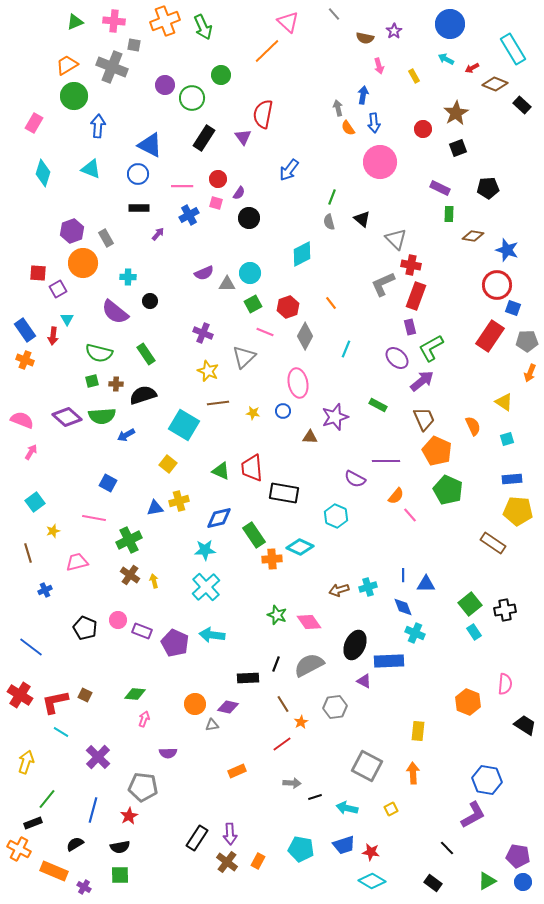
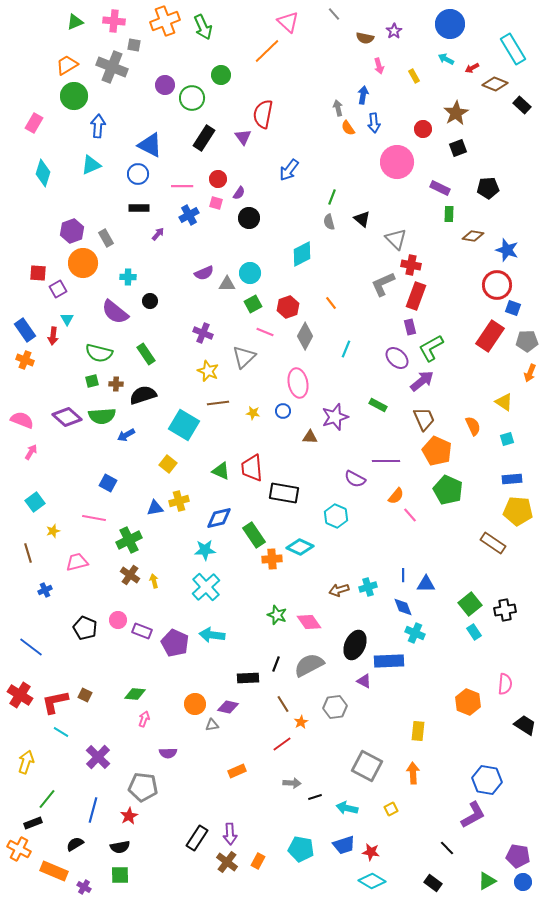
pink circle at (380, 162): moved 17 px right
cyan triangle at (91, 169): moved 4 px up; rotated 45 degrees counterclockwise
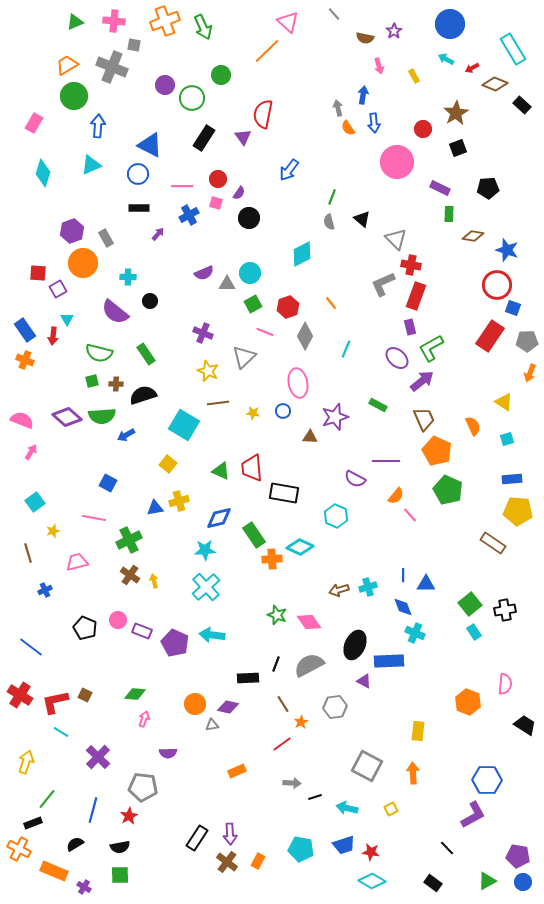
blue hexagon at (487, 780): rotated 8 degrees counterclockwise
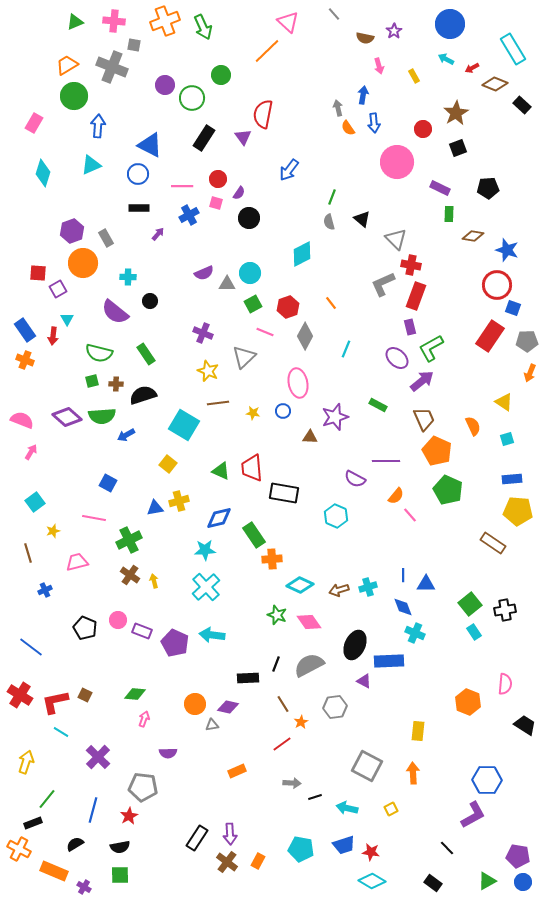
cyan diamond at (300, 547): moved 38 px down
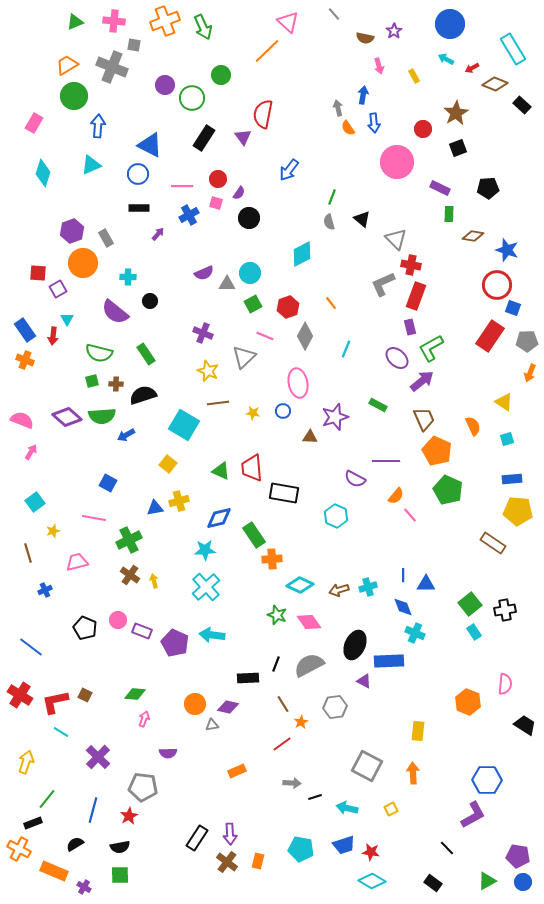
pink line at (265, 332): moved 4 px down
orange rectangle at (258, 861): rotated 14 degrees counterclockwise
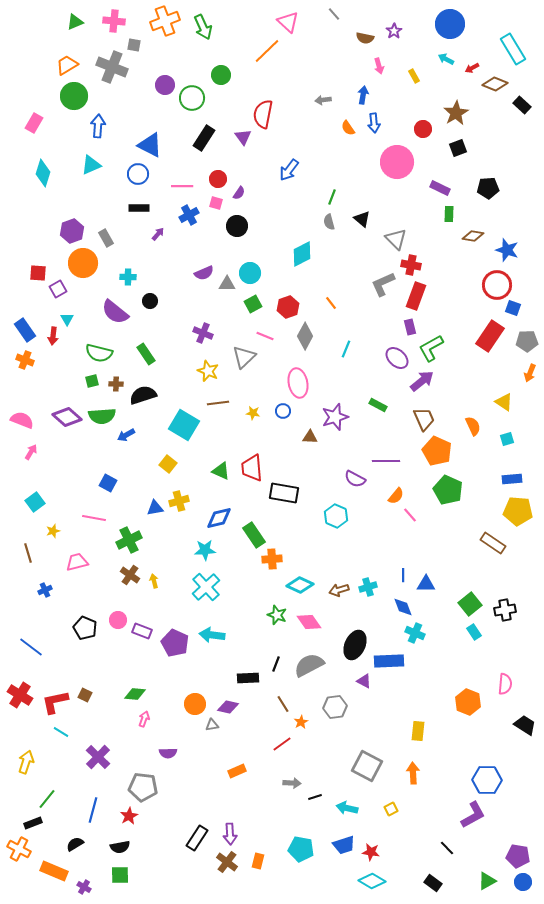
gray arrow at (338, 108): moved 15 px left, 8 px up; rotated 84 degrees counterclockwise
black circle at (249, 218): moved 12 px left, 8 px down
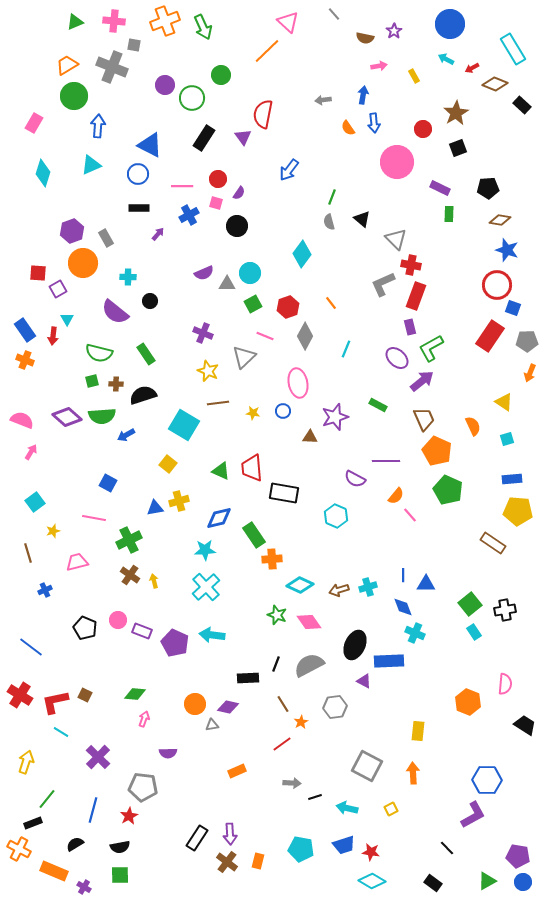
pink arrow at (379, 66): rotated 84 degrees counterclockwise
brown diamond at (473, 236): moved 27 px right, 16 px up
cyan diamond at (302, 254): rotated 28 degrees counterclockwise
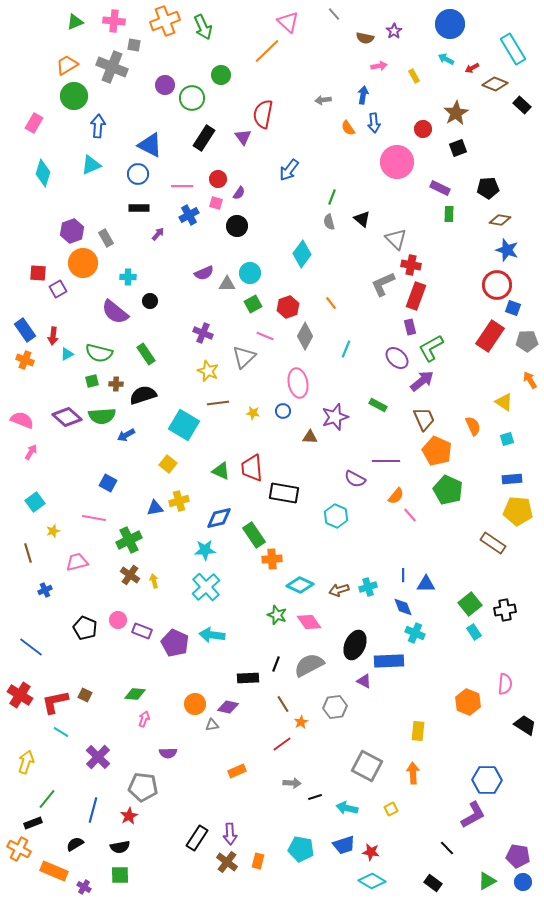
cyan triangle at (67, 319): moved 35 px down; rotated 32 degrees clockwise
orange arrow at (530, 373): moved 7 px down; rotated 126 degrees clockwise
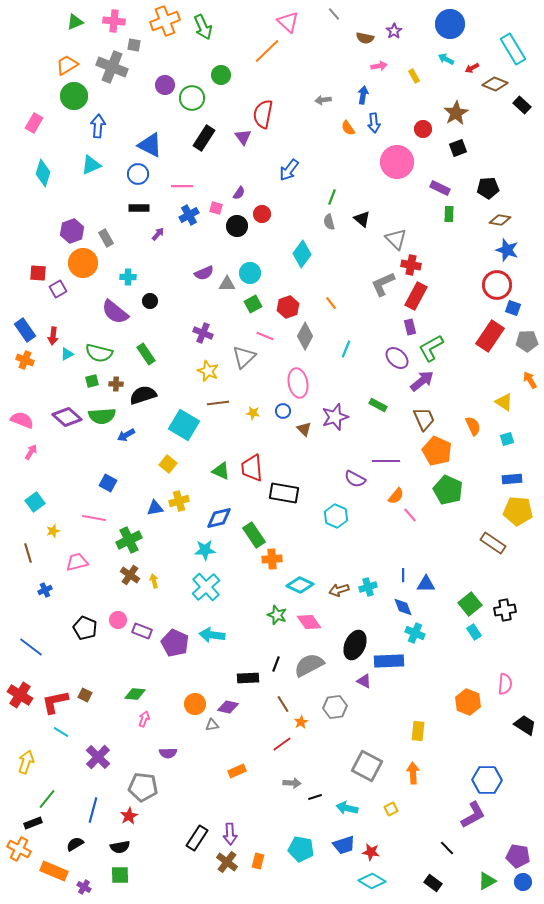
red circle at (218, 179): moved 44 px right, 35 px down
pink square at (216, 203): moved 5 px down
red rectangle at (416, 296): rotated 8 degrees clockwise
brown triangle at (310, 437): moved 6 px left, 8 px up; rotated 42 degrees clockwise
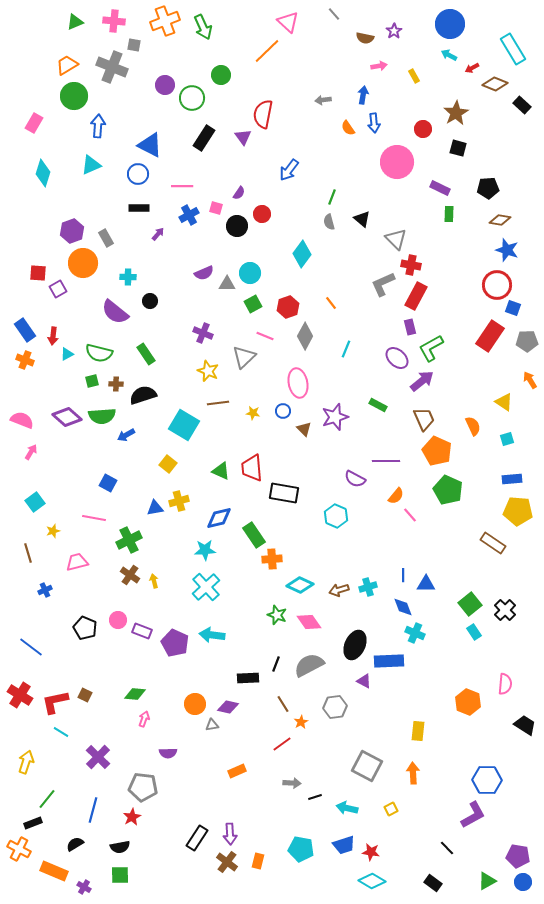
cyan arrow at (446, 59): moved 3 px right, 4 px up
black square at (458, 148): rotated 36 degrees clockwise
black cross at (505, 610): rotated 35 degrees counterclockwise
red star at (129, 816): moved 3 px right, 1 px down
